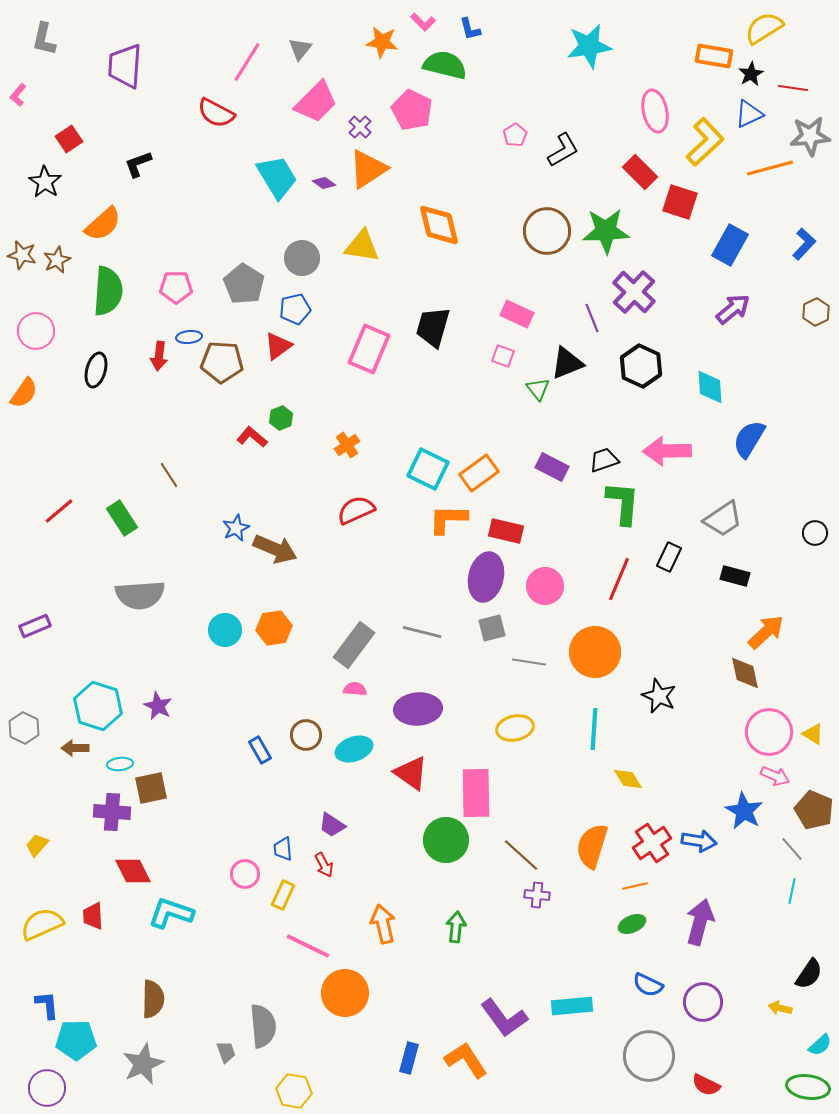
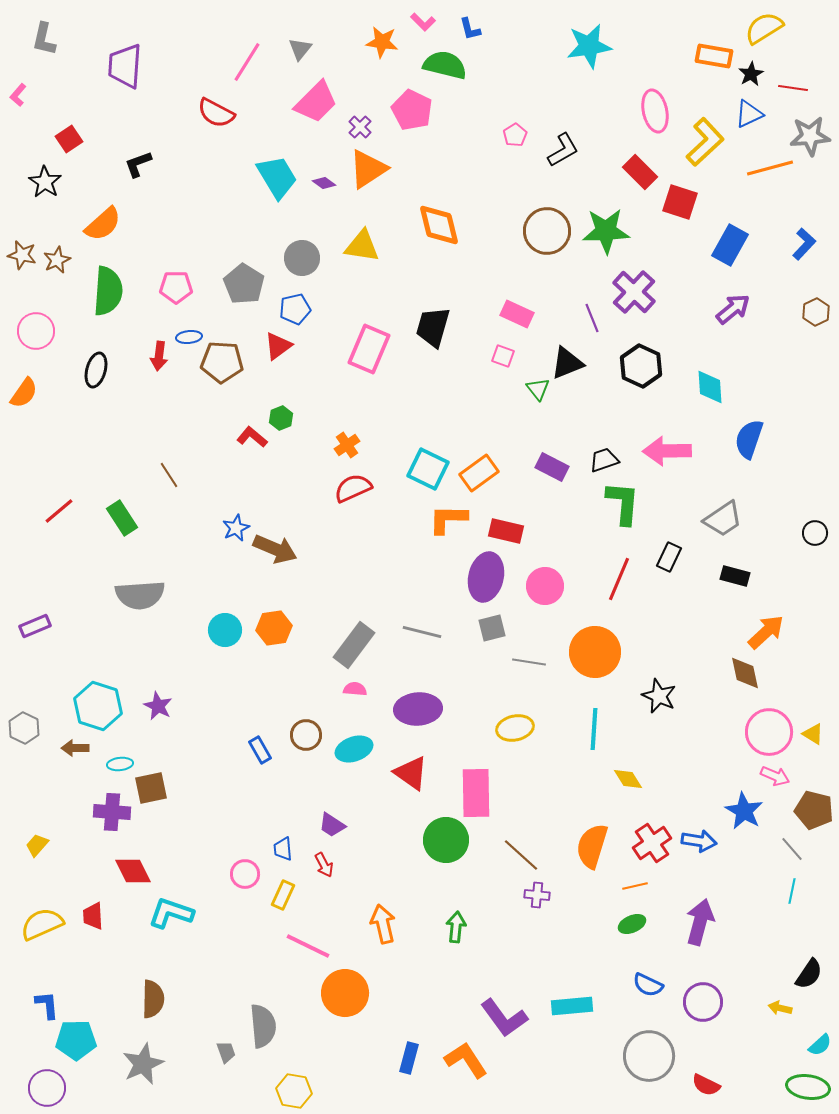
blue semicircle at (749, 439): rotated 12 degrees counterclockwise
red semicircle at (356, 510): moved 3 px left, 22 px up
brown pentagon at (814, 810): rotated 9 degrees counterclockwise
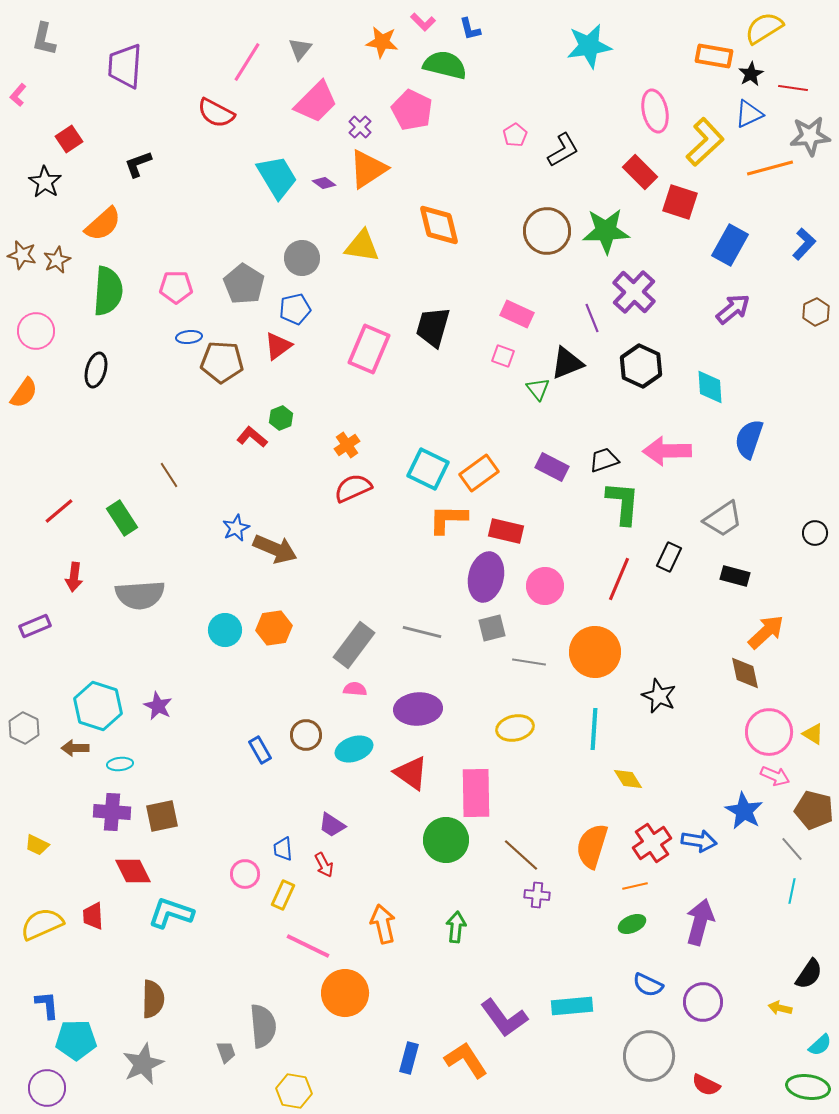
red arrow at (159, 356): moved 85 px left, 221 px down
brown square at (151, 788): moved 11 px right, 28 px down
yellow trapezoid at (37, 845): rotated 105 degrees counterclockwise
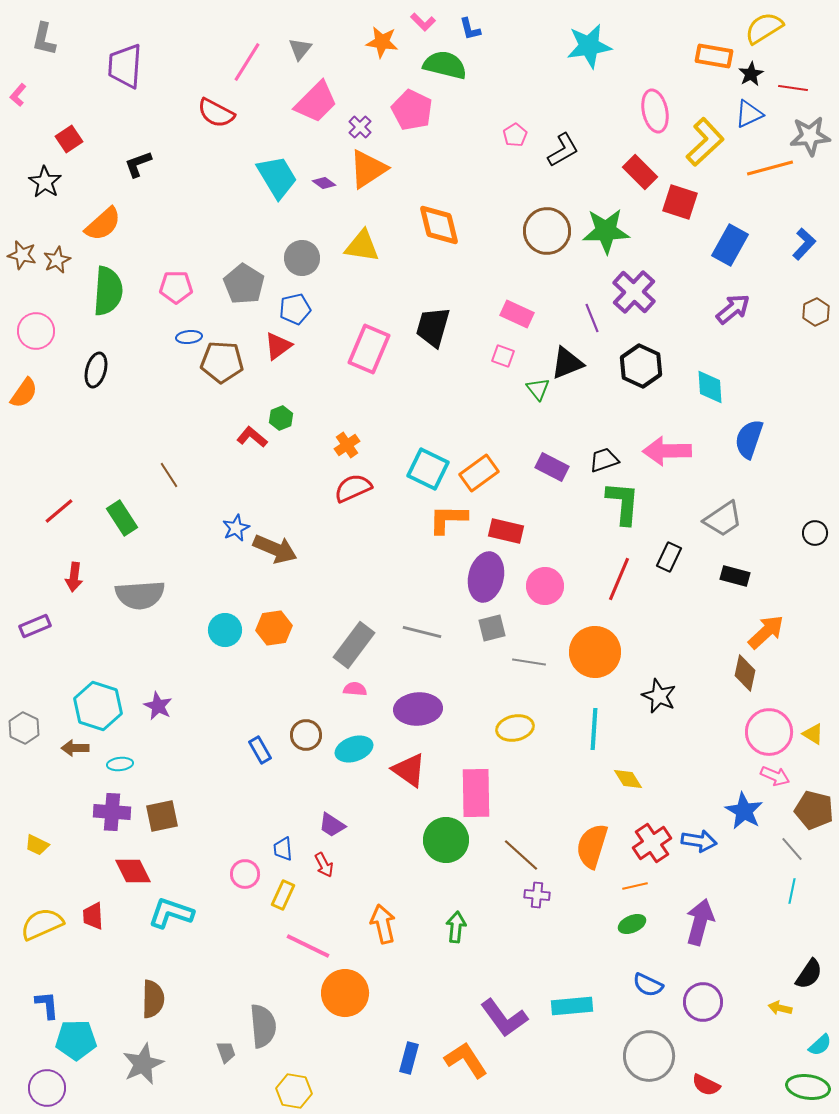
brown diamond at (745, 673): rotated 24 degrees clockwise
red triangle at (411, 773): moved 2 px left, 3 px up
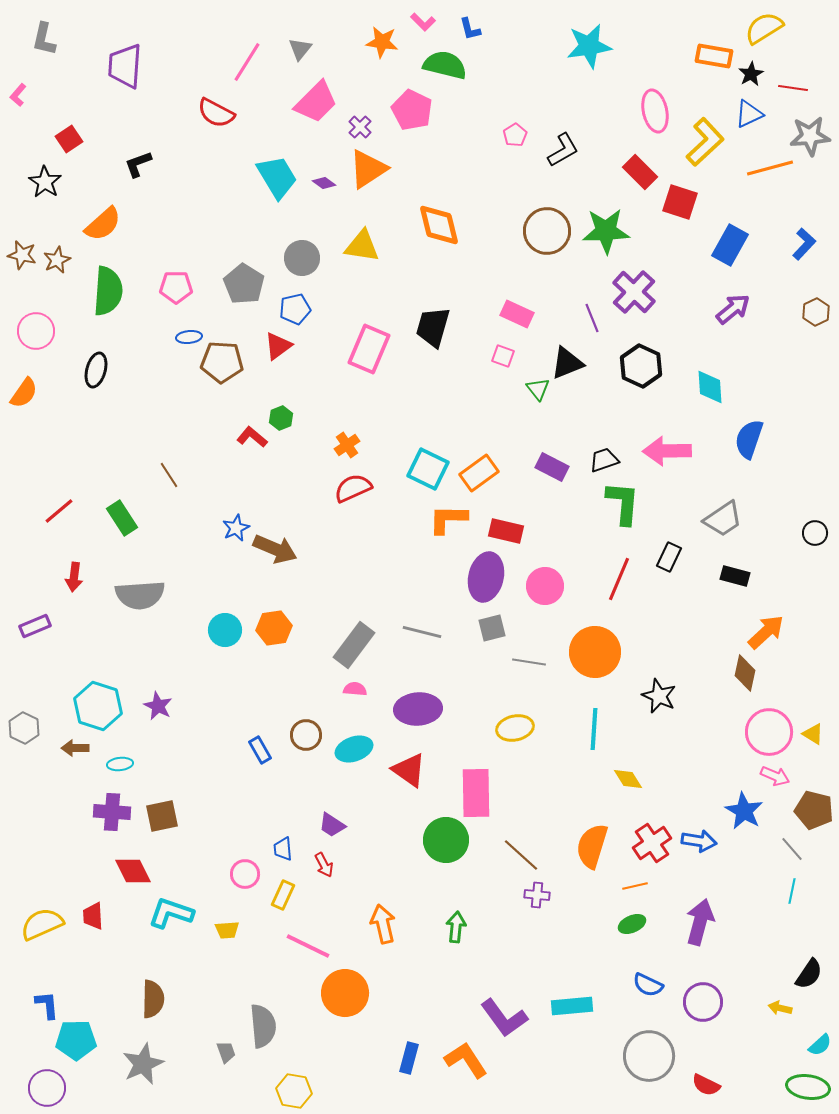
yellow trapezoid at (37, 845): moved 190 px right, 85 px down; rotated 30 degrees counterclockwise
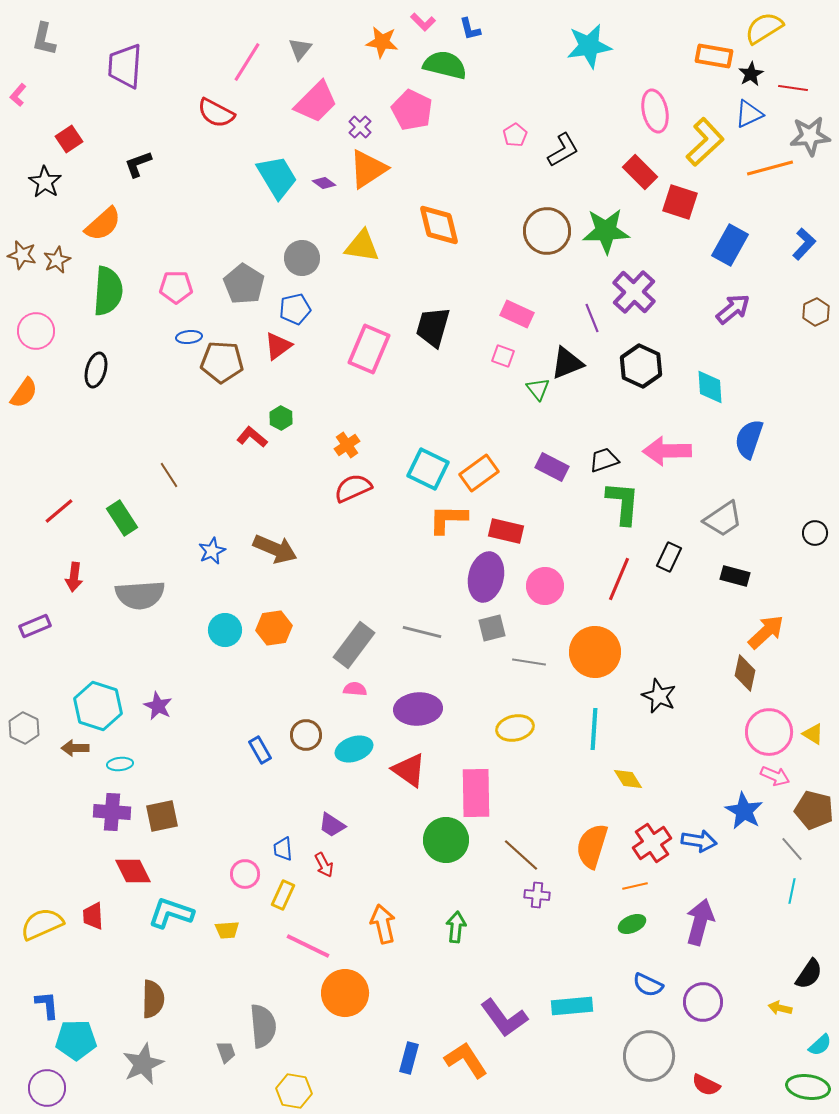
green hexagon at (281, 418): rotated 10 degrees counterclockwise
blue star at (236, 528): moved 24 px left, 23 px down
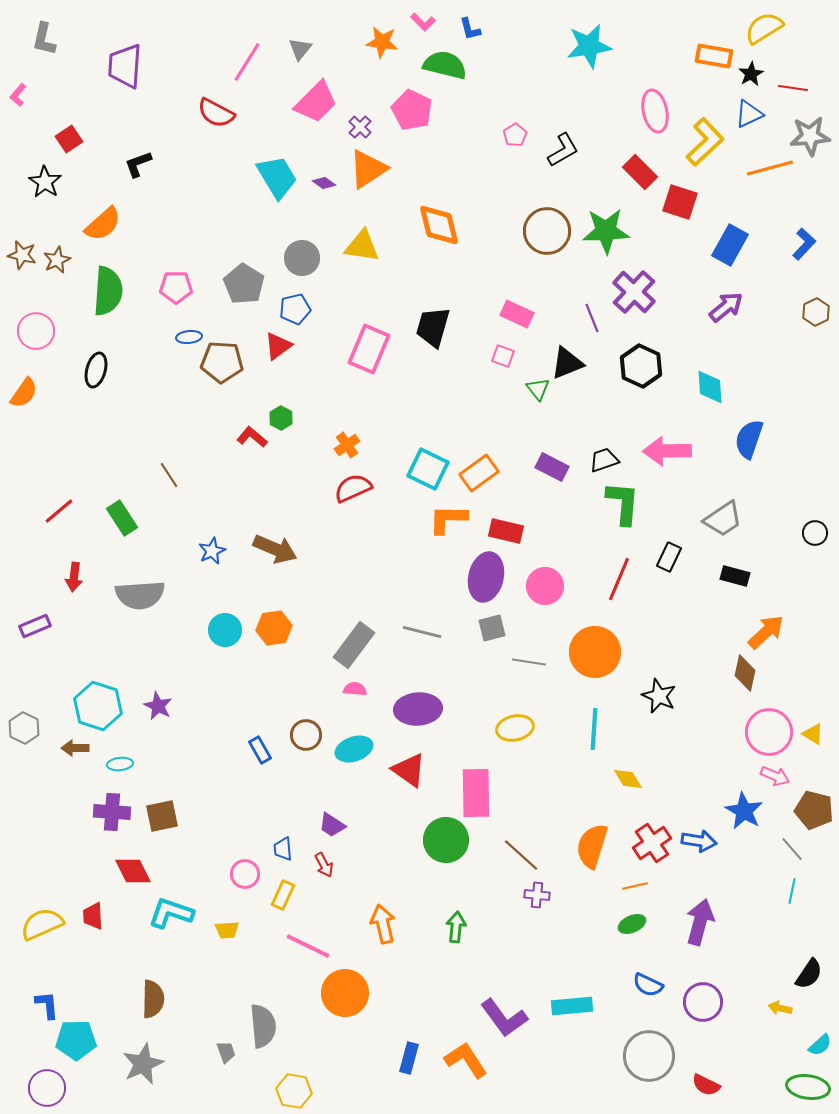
purple arrow at (733, 309): moved 7 px left, 2 px up
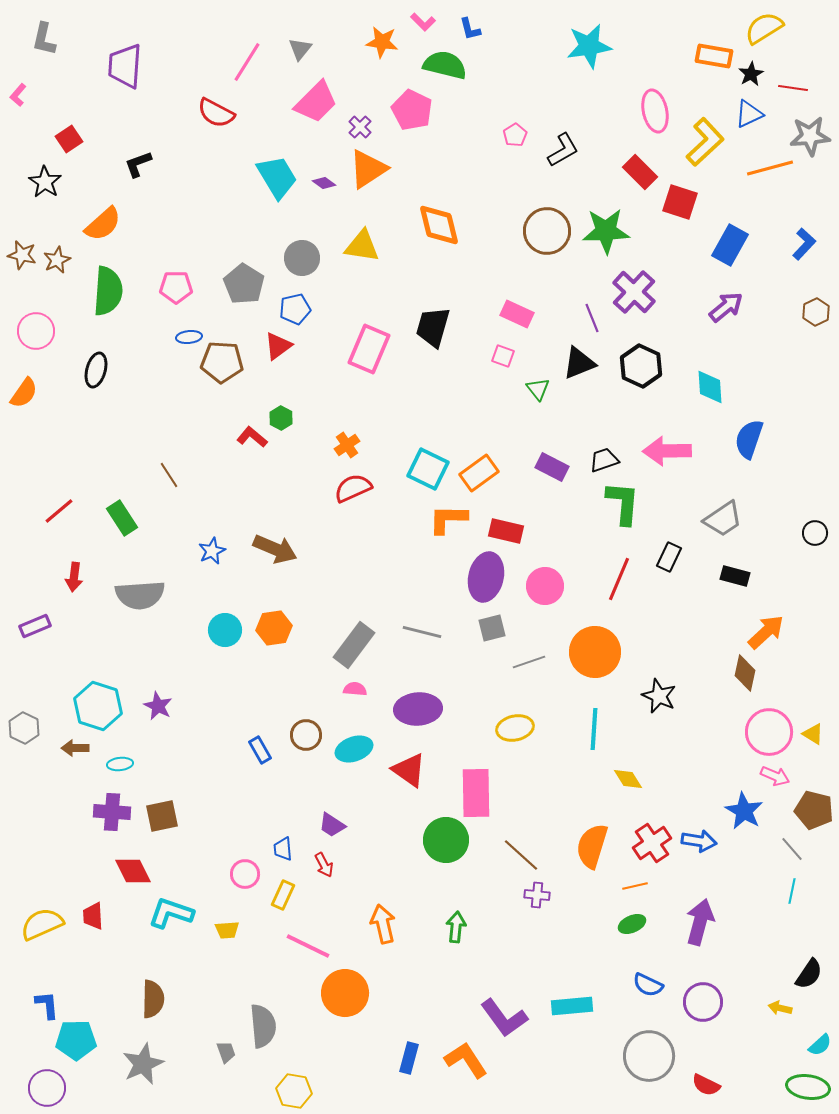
black triangle at (567, 363): moved 12 px right
gray line at (529, 662): rotated 28 degrees counterclockwise
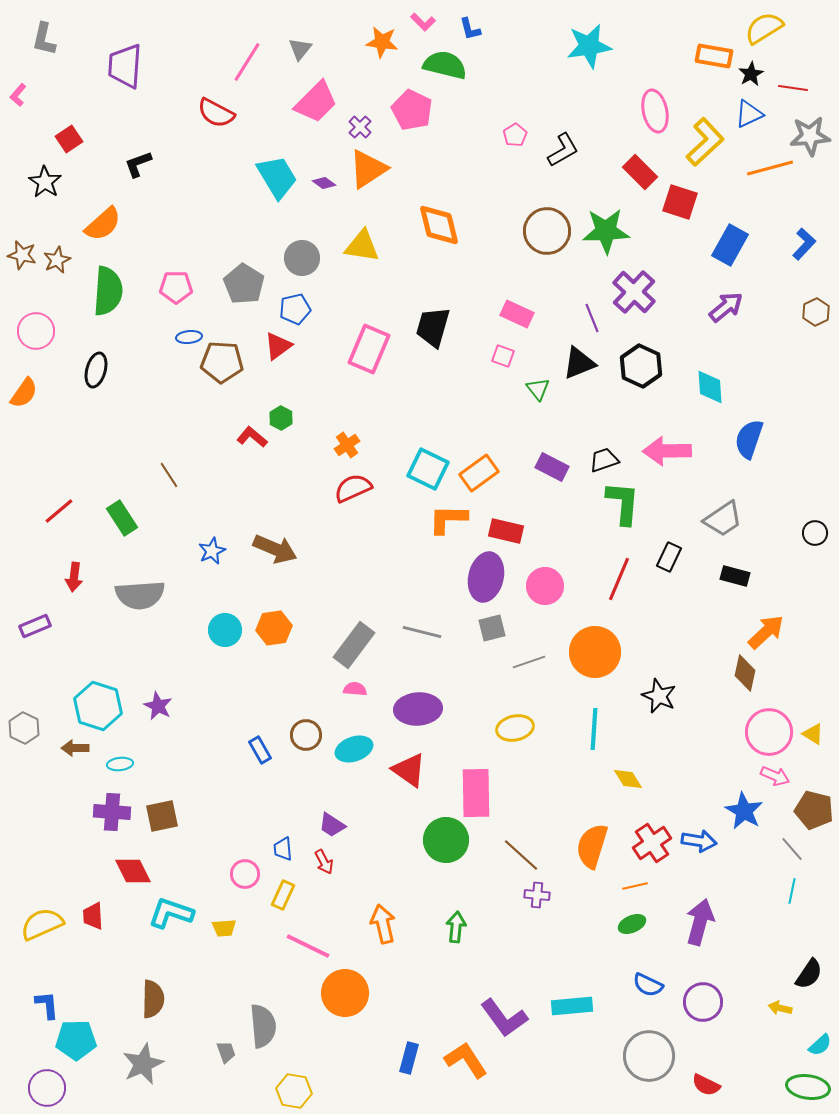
red arrow at (324, 865): moved 3 px up
yellow trapezoid at (227, 930): moved 3 px left, 2 px up
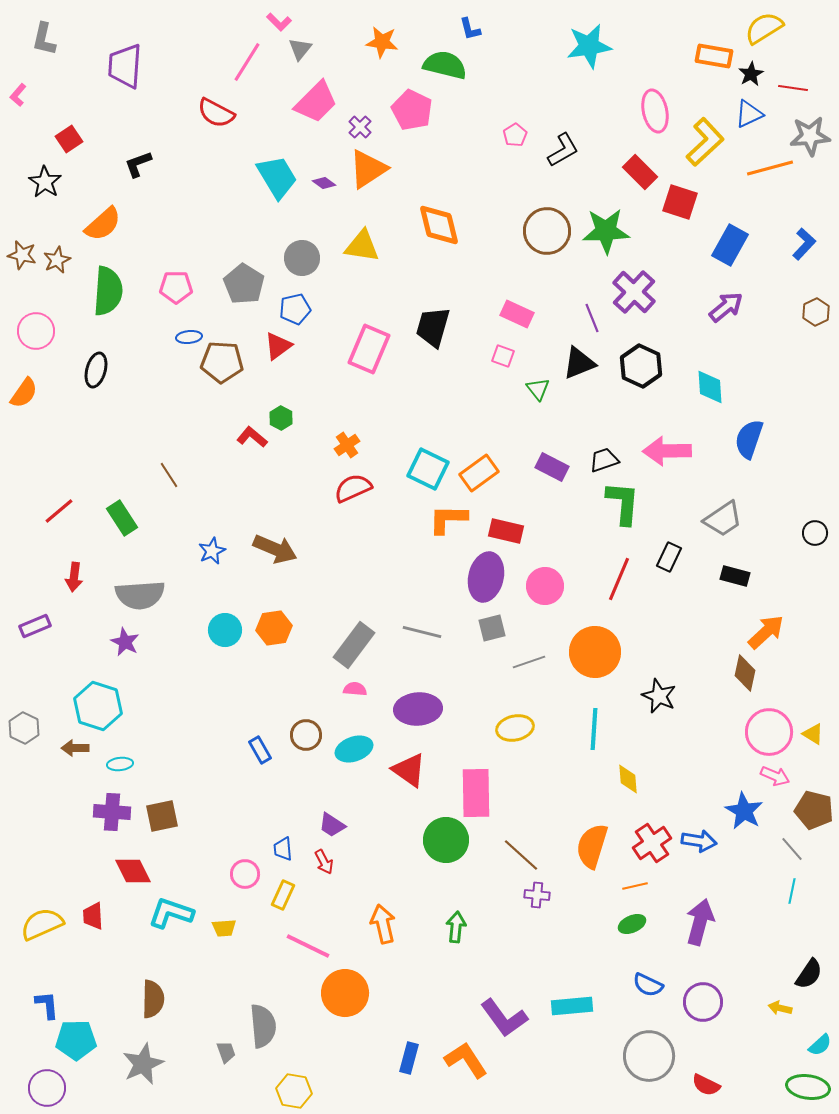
pink L-shape at (423, 22): moved 144 px left
purple star at (158, 706): moved 33 px left, 64 px up
yellow diamond at (628, 779): rotated 28 degrees clockwise
